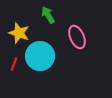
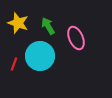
green arrow: moved 11 px down
yellow star: moved 1 px left, 10 px up
pink ellipse: moved 1 px left, 1 px down
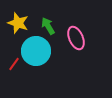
cyan circle: moved 4 px left, 5 px up
red line: rotated 16 degrees clockwise
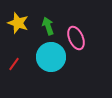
green arrow: rotated 12 degrees clockwise
cyan circle: moved 15 px right, 6 px down
